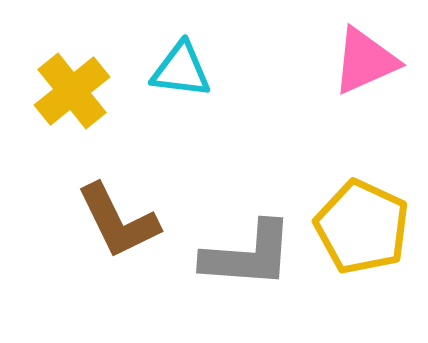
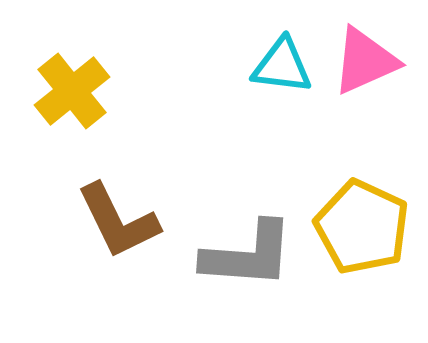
cyan triangle: moved 101 px right, 4 px up
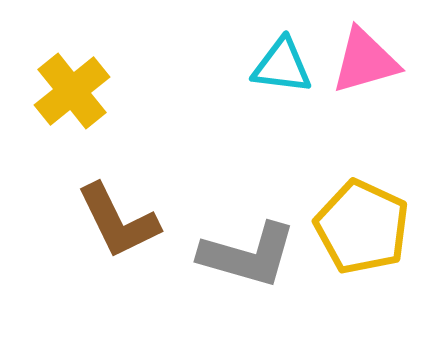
pink triangle: rotated 8 degrees clockwise
gray L-shape: rotated 12 degrees clockwise
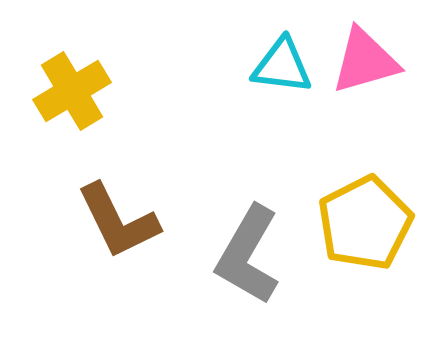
yellow cross: rotated 8 degrees clockwise
yellow pentagon: moved 3 px right, 4 px up; rotated 20 degrees clockwise
gray L-shape: rotated 104 degrees clockwise
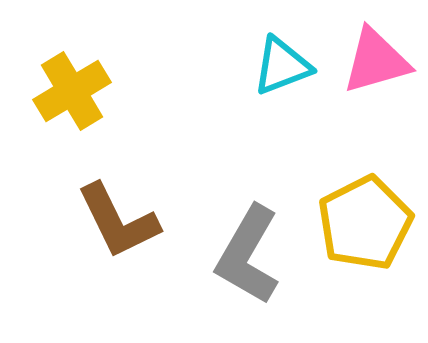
pink triangle: moved 11 px right
cyan triangle: rotated 28 degrees counterclockwise
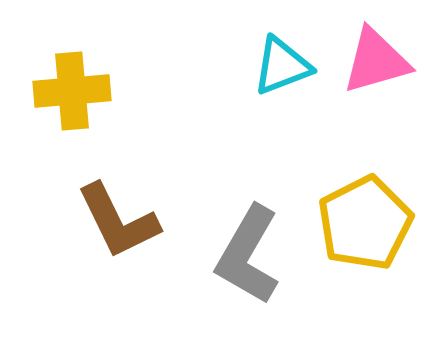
yellow cross: rotated 26 degrees clockwise
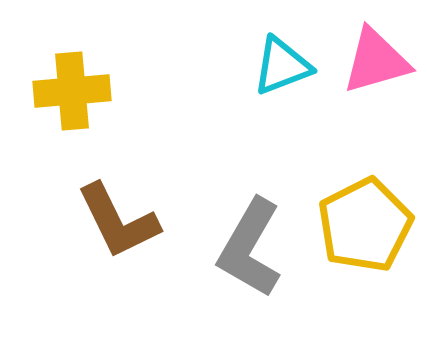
yellow pentagon: moved 2 px down
gray L-shape: moved 2 px right, 7 px up
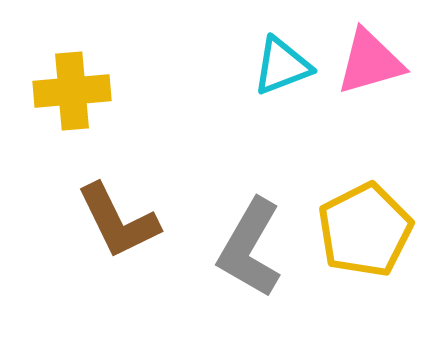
pink triangle: moved 6 px left, 1 px down
yellow pentagon: moved 5 px down
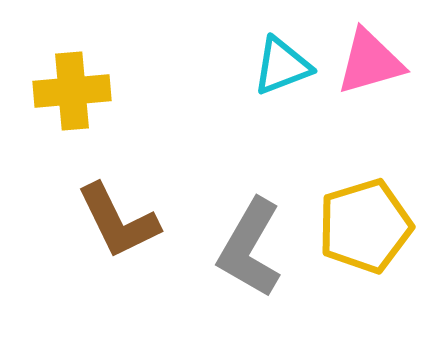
yellow pentagon: moved 4 px up; rotated 10 degrees clockwise
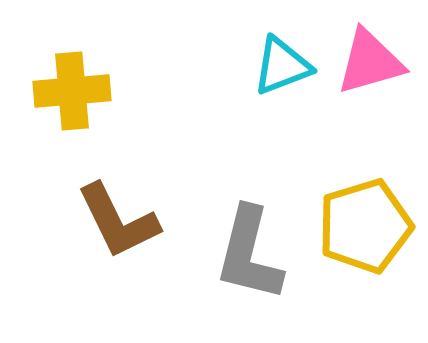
gray L-shape: moved 1 px left, 6 px down; rotated 16 degrees counterclockwise
